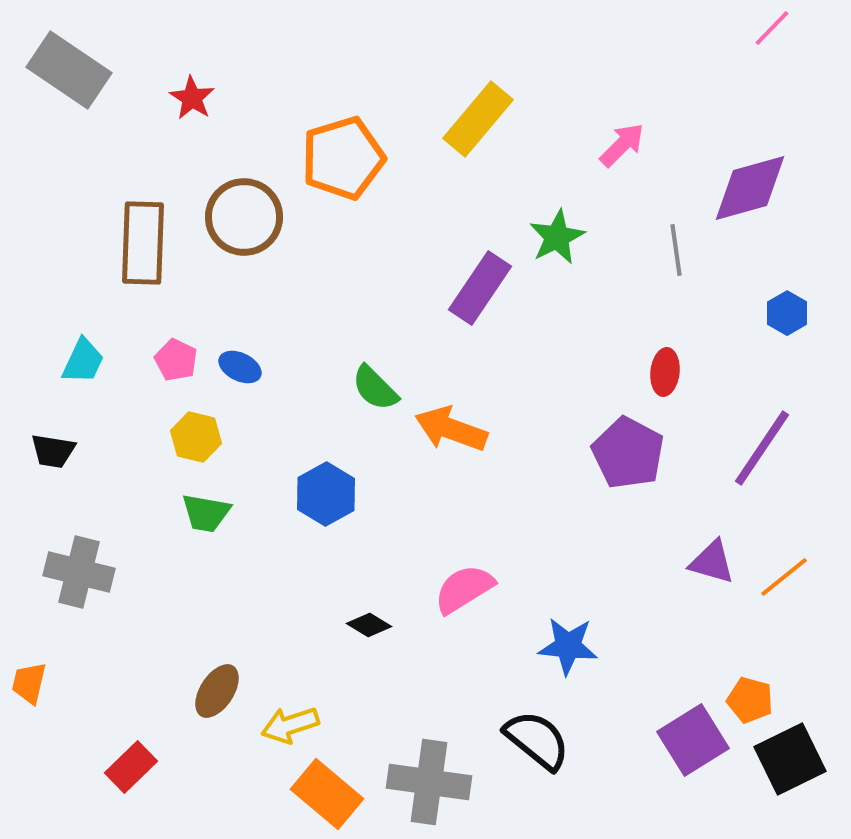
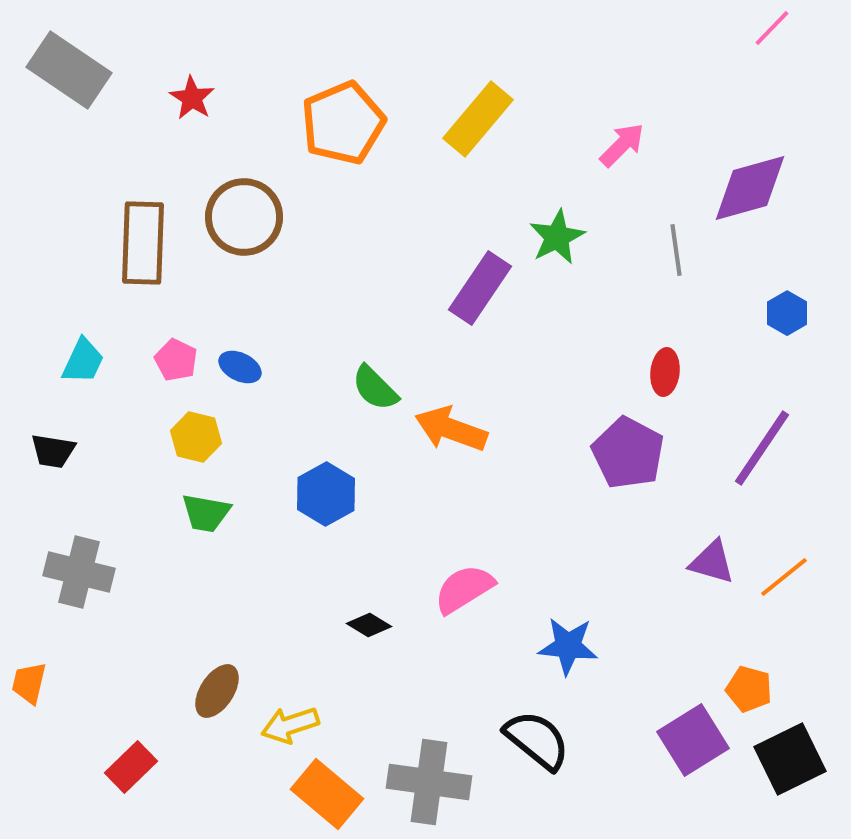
orange pentagon at (343, 158): moved 35 px up; rotated 6 degrees counterclockwise
orange pentagon at (750, 700): moved 1 px left, 11 px up
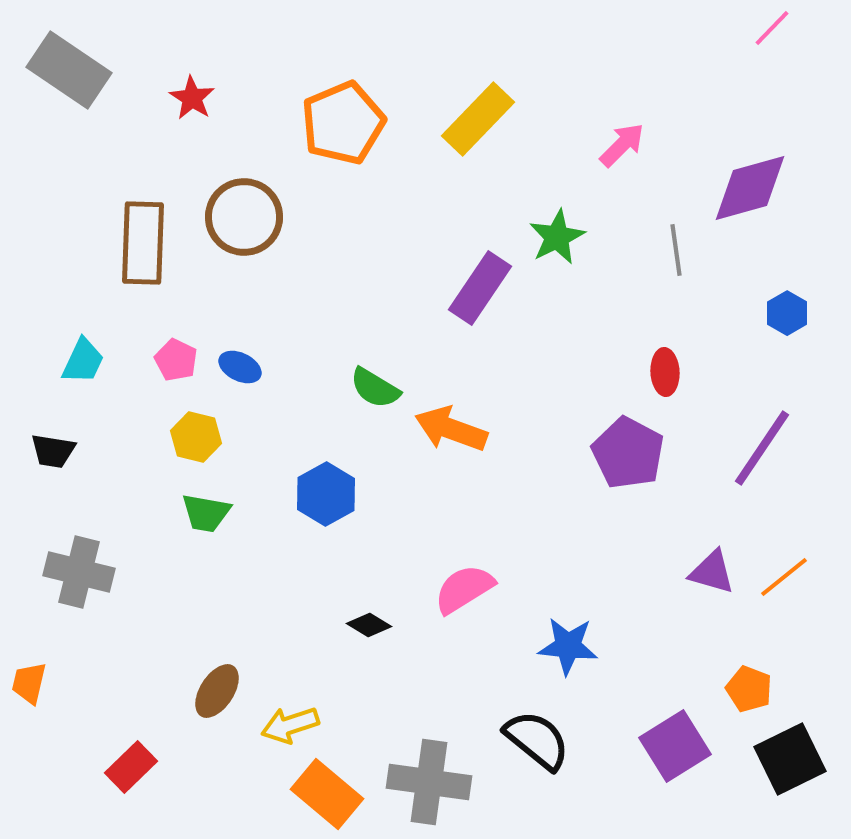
yellow rectangle at (478, 119): rotated 4 degrees clockwise
red ellipse at (665, 372): rotated 9 degrees counterclockwise
green semicircle at (375, 388): rotated 14 degrees counterclockwise
purple triangle at (712, 562): moved 10 px down
orange pentagon at (749, 689): rotated 6 degrees clockwise
purple square at (693, 740): moved 18 px left, 6 px down
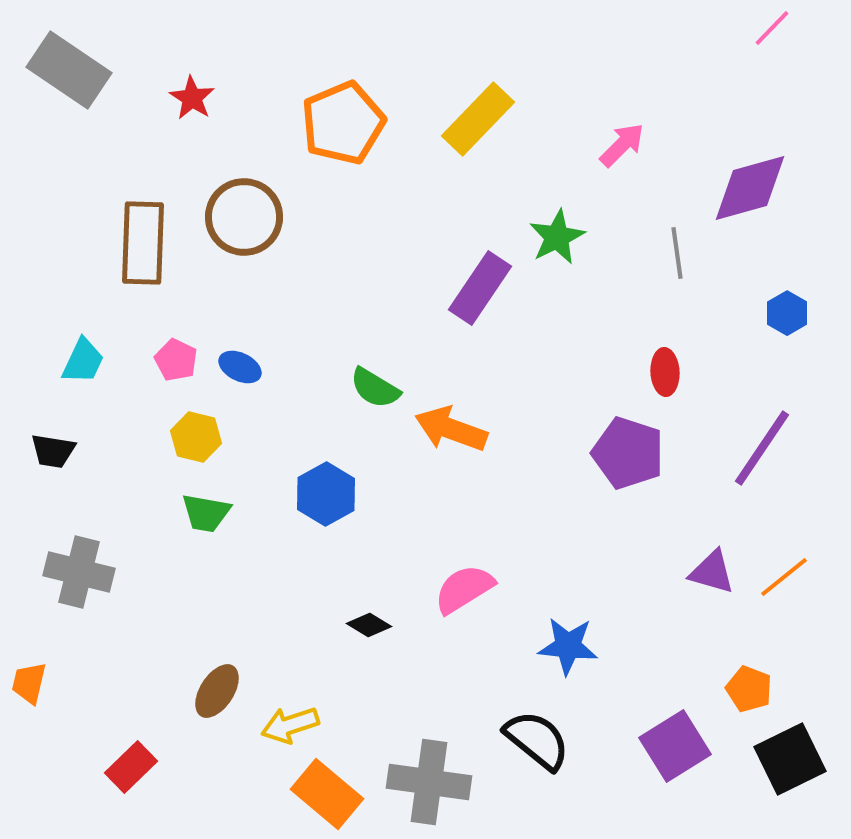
gray line at (676, 250): moved 1 px right, 3 px down
purple pentagon at (628, 453): rotated 10 degrees counterclockwise
